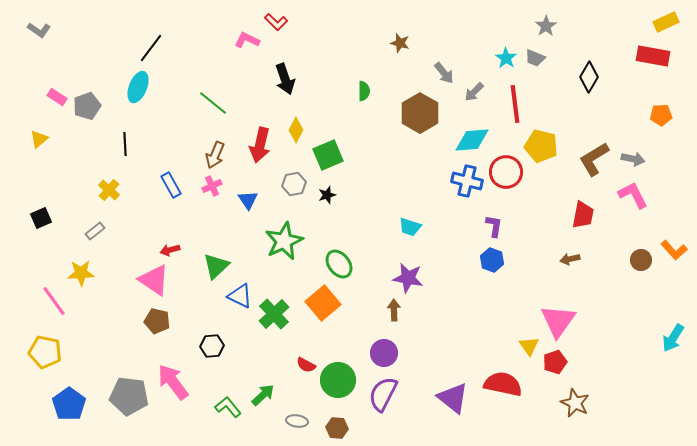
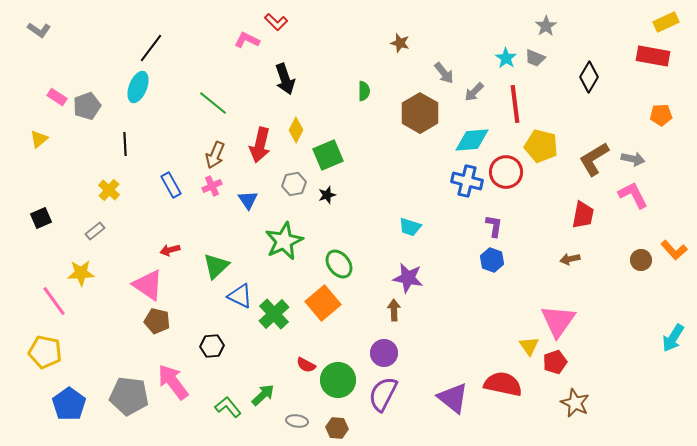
pink triangle at (154, 280): moved 6 px left, 5 px down
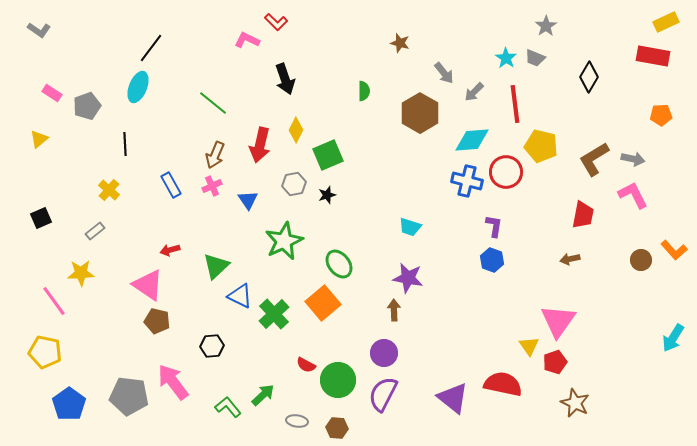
pink rectangle at (57, 97): moved 5 px left, 4 px up
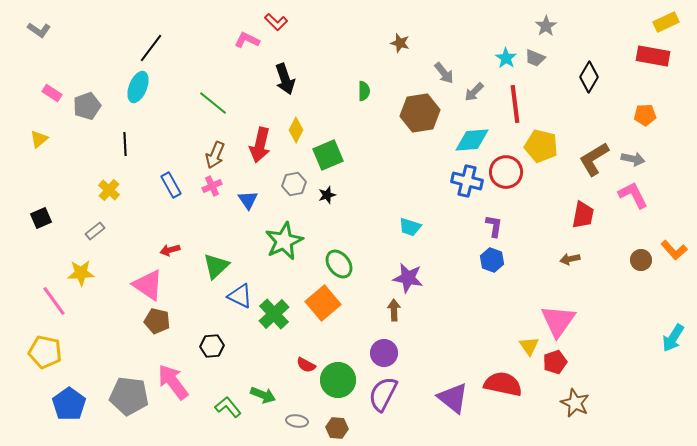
brown hexagon at (420, 113): rotated 21 degrees clockwise
orange pentagon at (661, 115): moved 16 px left
green arrow at (263, 395): rotated 65 degrees clockwise
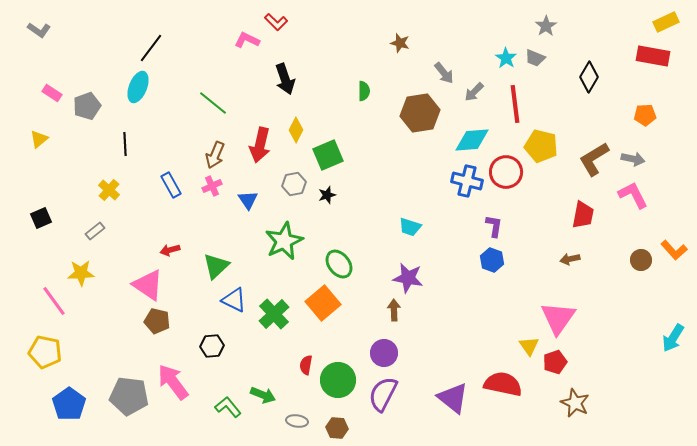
blue triangle at (240, 296): moved 6 px left, 4 px down
pink triangle at (558, 321): moved 3 px up
red semicircle at (306, 365): rotated 72 degrees clockwise
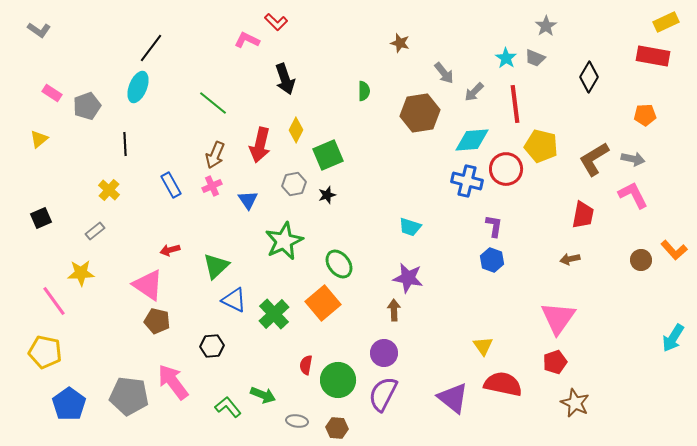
red circle at (506, 172): moved 3 px up
yellow triangle at (529, 346): moved 46 px left
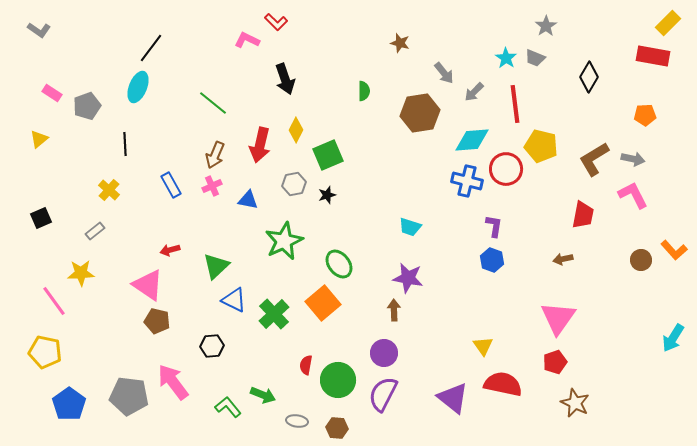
yellow rectangle at (666, 22): moved 2 px right, 1 px down; rotated 20 degrees counterclockwise
blue triangle at (248, 200): rotated 45 degrees counterclockwise
brown arrow at (570, 259): moved 7 px left
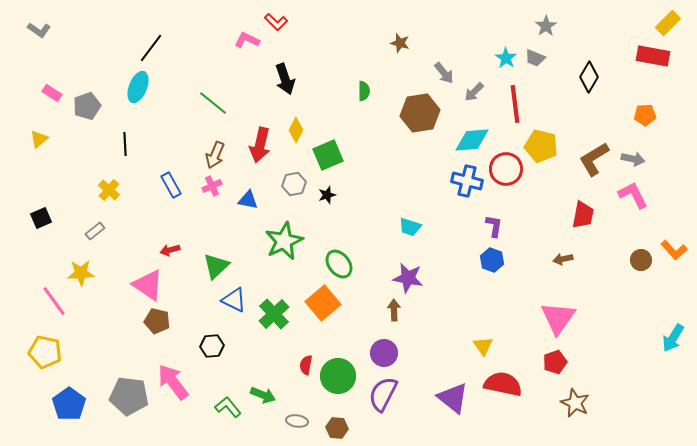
green circle at (338, 380): moved 4 px up
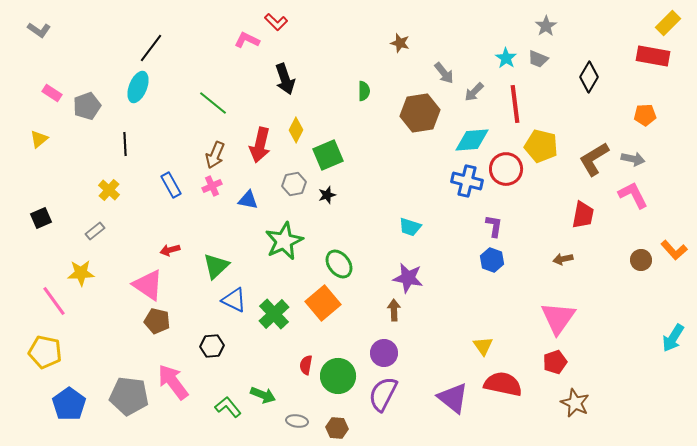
gray trapezoid at (535, 58): moved 3 px right, 1 px down
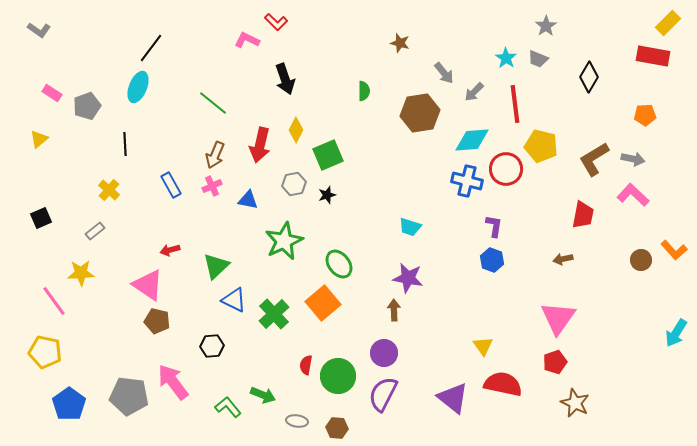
pink L-shape at (633, 195): rotated 20 degrees counterclockwise
cyan arrow at (673, 338): moved 3 px right, 5 px up
